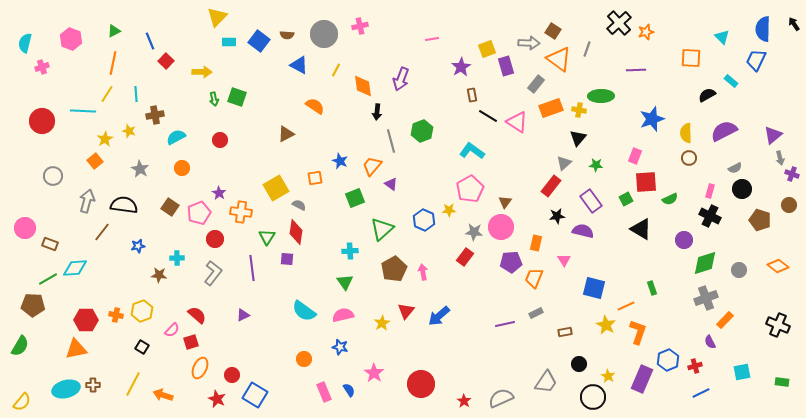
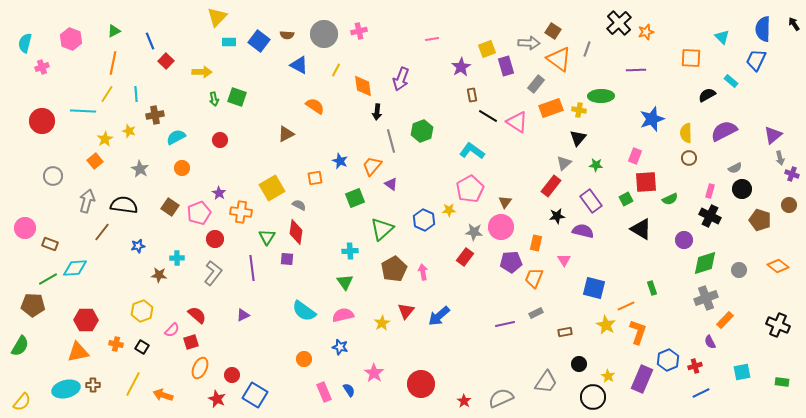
pink cross at (360, 26): moved 1 px left, 5 px down
yellow square at (276, 188): moved 4 px left
orange cross at (116, 315): moved 29 px down
orange triangle at (76, 349): moved 2 px right, 3 px down
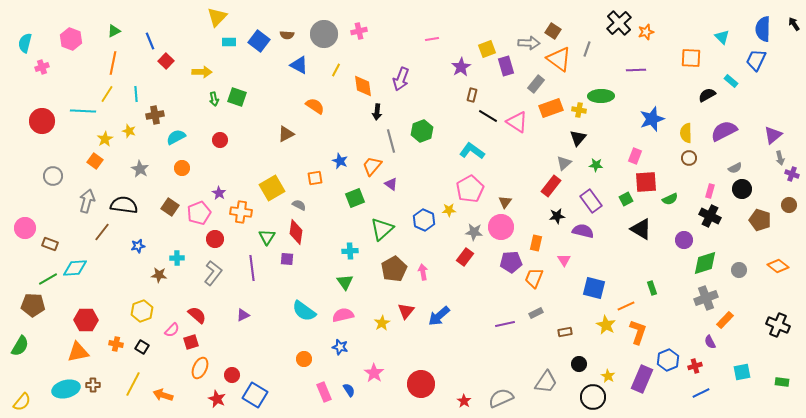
brown rectangle at (472, 95): rotated 24 degrees clockwise
orange square at (95, 161): rotated 14 degrees counterclockwise
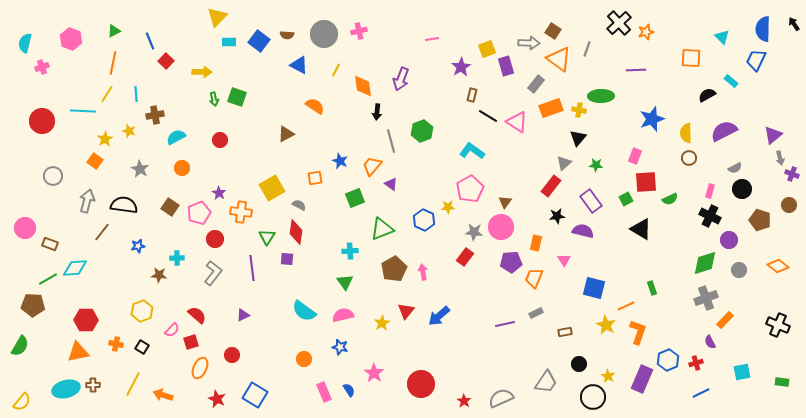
yellow star at (449, 210): moved 1 px left, 3 px up
green triangle at (382, 229): rotated 20 degrees clockwise
purple circle at (684, 240): moved 45 px right
red cross at (695, 366): moved 1 px right, 3 px up
red circle at (232, 375): moved 20 px up
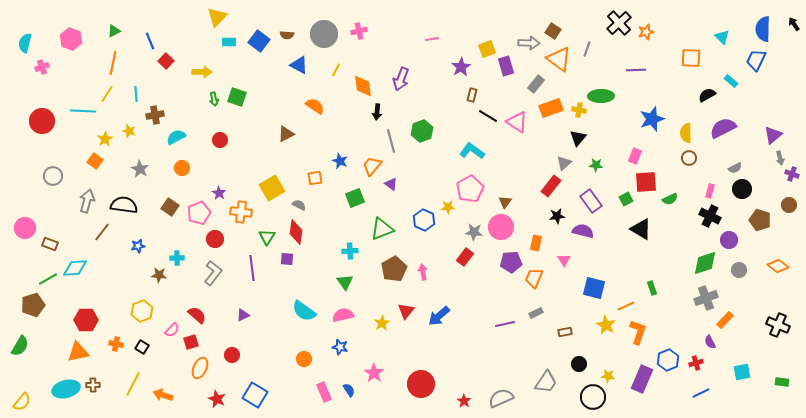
purple semicircle at (724, 131): moved 1 px left, 3 px up
brown pentagon at (33, 305): rotated 20 degrees counterclockwise
yellow star at (608, 376): rotated 24 degrees counterclockwise
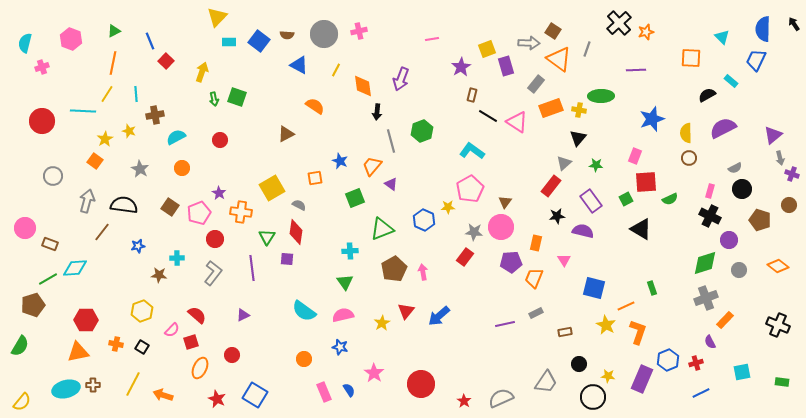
yellow arrow at (202, 72): rotated 72 degrees counterclockwise
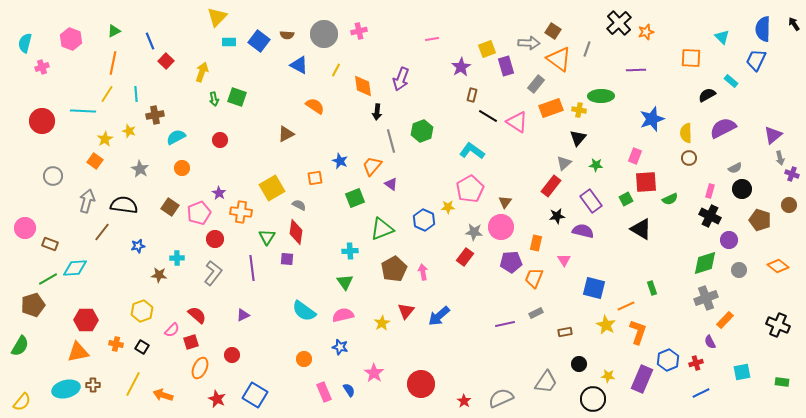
black circle at (593, 397): moved 2 px down
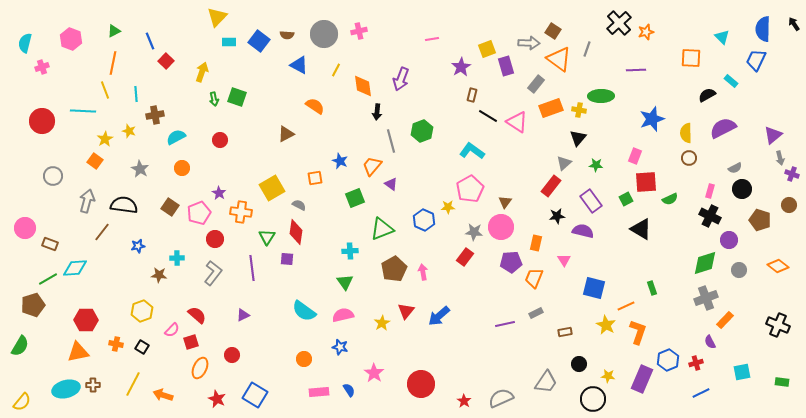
yellow line at (107, 94): moved 2 px left, 4 px up; rotated 54 degrees counterclockwise
pink rectangle at (324, 392): moved 5 px left; rotated 72 degrees counterclockwise
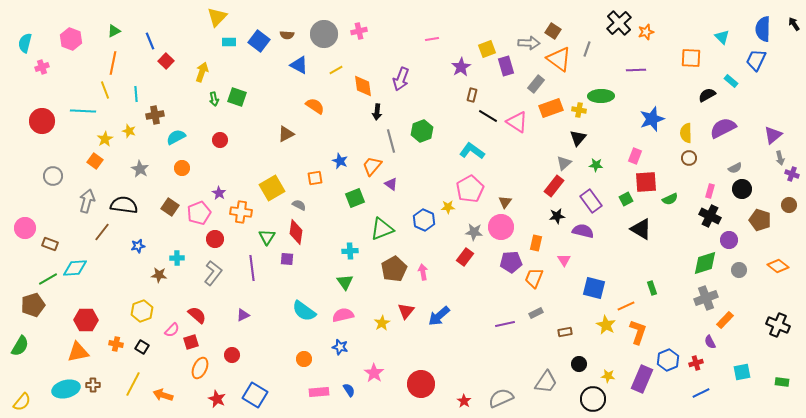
yellow line at (336, 70): rotated 32 degrees clockwise
red rectangle at (551, 186): moved 3 px right
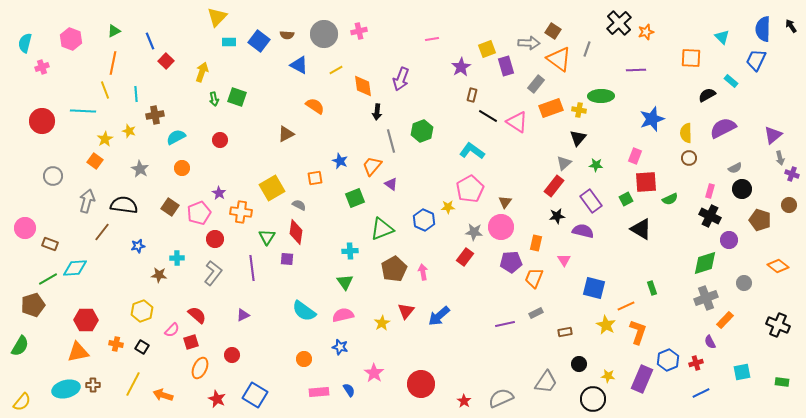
black arrow at (794, 24): moved 3 px left, 2 px down
gray circle at (739, 270): moved 5 px right, 13 px down
